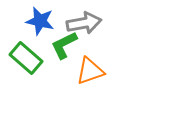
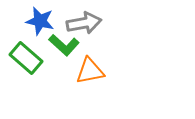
green L-shape: rotated 112 degrees counterclockwise
orange triangle: rotated 8 degrees clockwise
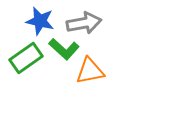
green L-shape: moved 4 px down
green rectangle: rotated 76 degrees counterclockwise
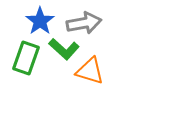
blue star: rotated 24 degrees clockwise
green rectangle: rotated 36 degrees counterclockwise
orange triangle: rotated 28 degrees clockwise
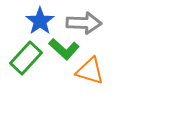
gray arrow: rotated 12 degrees clockwise
green rectangle: rotated 24 degrees clockwise
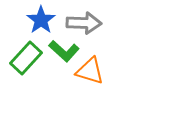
blue star: moved 1 px right, 1 px up
green L-shape: moved 2 px down
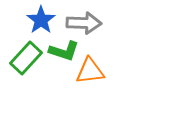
green L-shape: rotated 24 degrees counterclockwise
orange triangle: rotated 24 degrees counterclockwise
